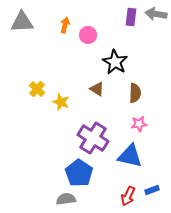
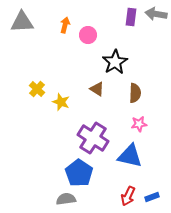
black star: rotated 10 degrees clockwise
blue rectangle: moved 7 px down
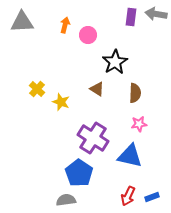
gray semicircle: moved 1 px down
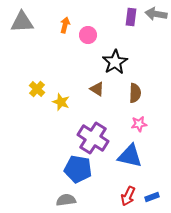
blue pentagon: moved 1 px left, 4 px up; rotated 24 degrees counterclockwise
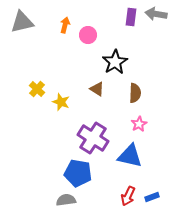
gray triangle: rotated 10 degrees counterclockwise
pink star: rotated 21 degrees counterclockwise
blue pentagon: moved 4 px down
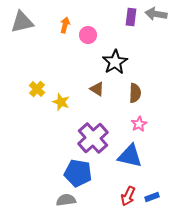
purple cross: rotated 16 degrees clockwise
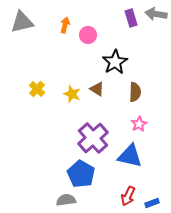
purple rectangle: moved 1 px down; rotated 24 degrees counterclockwise
brown semicircle: moved 1 px up
yellow star: moved 11 px right, 8 px up
blue pentagon: moved 3 px right, 1 px down; rotated 20 degrees clockwise
blue rectangle: moved 6 px down
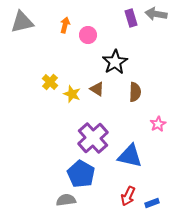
yellow cross: moved 13 px right, 7 px up
pink star: moved 19 px right
